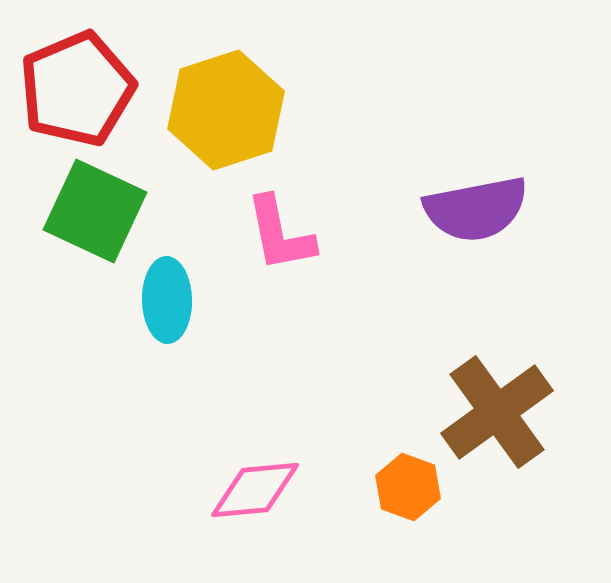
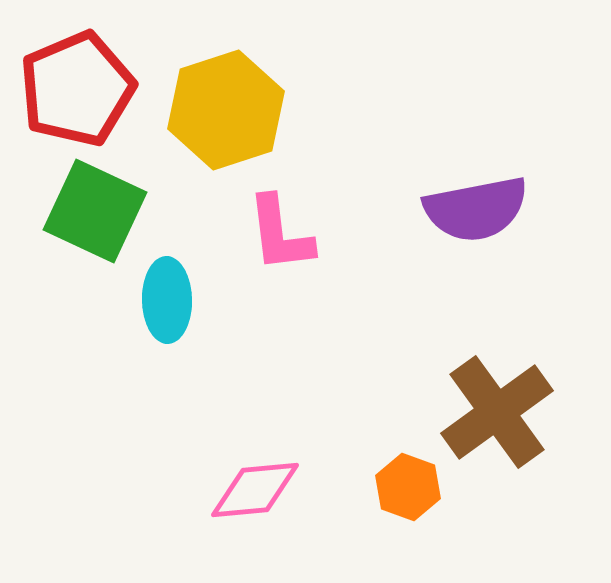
pink L-shape: rotated 4 degrees clockwise
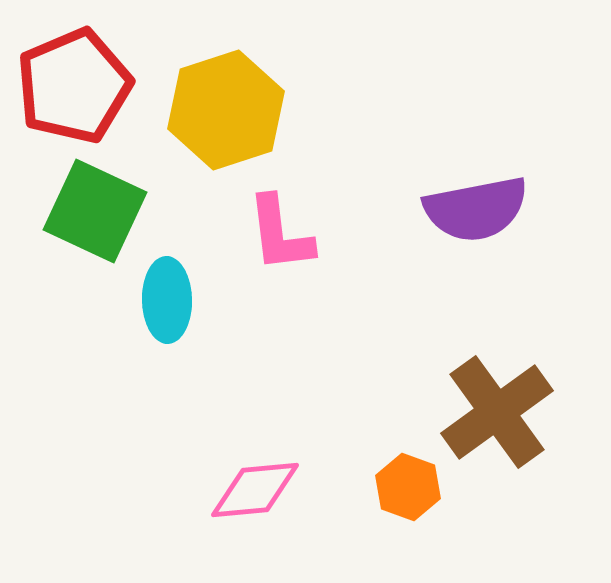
red pentagon: moved 3 px left, 3 px up
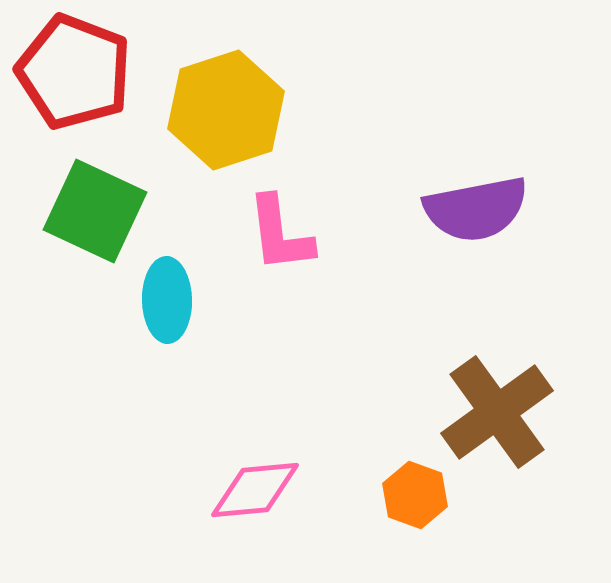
red pentagon: moved 14 px up; rotated 28 degrees counterclockwise
orange hexagon: moved 7 px right, 8 px down
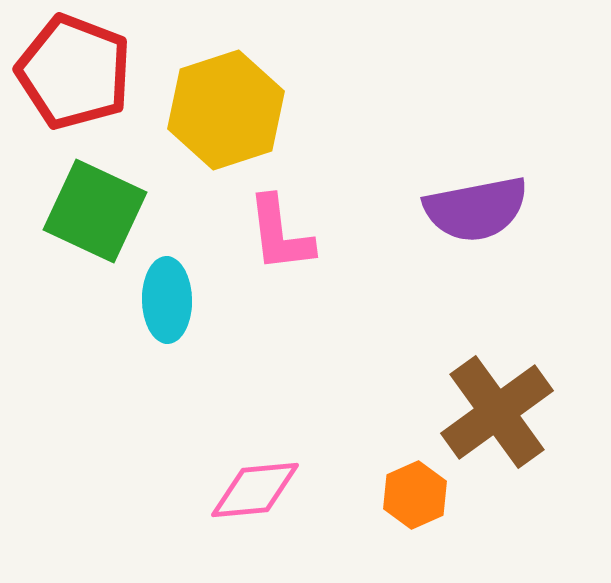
orange hexagon: rotated 16 degrees clockwise
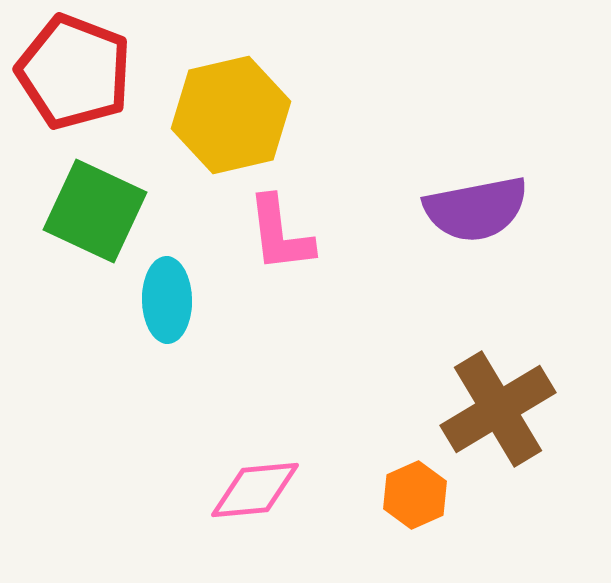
yellow hexagon: moved 5 px right, 5 px down; rotated 5 degrees clockwise
brown cross: moved 1 px right, 3 px up; rotated 5 degrees clockwise
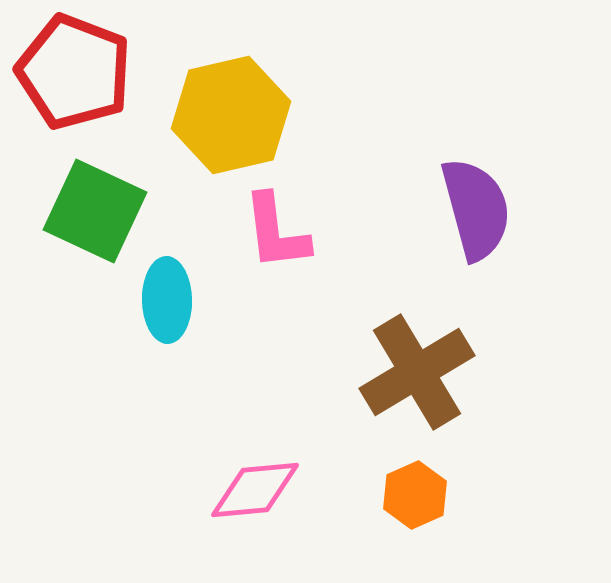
purple semicircle: rotated 94 degrees counterclockwise
pink L-shape: moved 4 px left, 2 px up
brown cross: moved 81 px left, 37 px up
